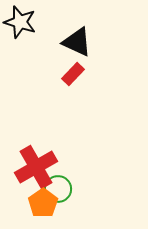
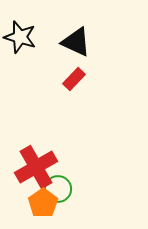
black star: moved 15 px down
black triangle: moved 1 px left
red rectangle: moved 1 px right, 5 px down
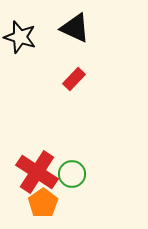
black triangle: moved 1 px left, 14 px up
red cross: moved 1 px right, 5 px down; rotated 27 degrees counterclockwise
green circle: moved 14 px right, 15 px up
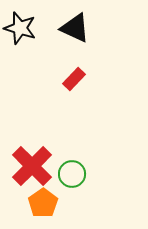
black star: moved 9 px up
red cross: moved 5 px left, 6 px up; rotated 12 degrees clockwise
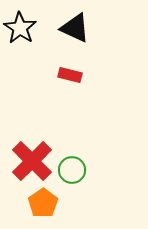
black star: rotated 16 degrees clockwise
red rectangle: moved 4 px left, 4 px up; rotated 60 degrees clockwise
red cross: moved 5 px up
green circle: moved 4 px up
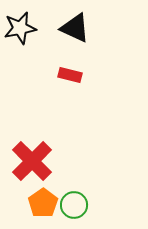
black star: rotated 28 degrees clockwise
green circle: moved 2 px right, 35 px down
